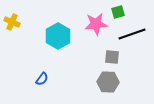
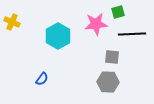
black line: rotated 16 degrees clockwise
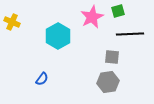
green square: moved 1 px up
pink star: moved 4 px left, 7 px up; rotated 20 degrees counterclockwise
black line: moved 2 px left
gray hexagon: rotated 10 degrees counterclockwise
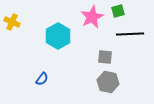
gray square: moved 7 px left
gray hexagon: rotated 20 degrees clockwise
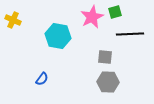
green square: moved 3 px left, 1 px down
yellow cross: moved 1 px right, 2 px up
cyan hexagon: rotated 20 degrees counterclockwise
gray hexagon: rotated 10 degrees counterclockwise
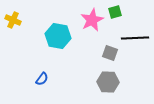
pink star: moved 3 px down
black line: moved 5 px right, 4 px down
gray square: moved 5 px right, 4 px up; rotated 14 degrees clockwise
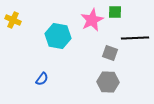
green square: rotated 16 degrees clockwise
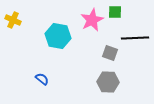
blue semicircle: rotated 88 degrees counterclockwise
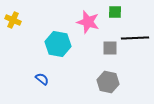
pink star: moved 4 px left, 2 px down; rotated 30 degrees counterclockwise
cyan hexagon: moved 8 px down
gray square: moved 5 px up; rotated 21 degrees counterclockwise
gray hexagon: rotated 10 degrees clockwise
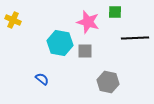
cyan hexagon: moved 2 px right, 1 px up
gray square: moved 25 px left, 3 px down
